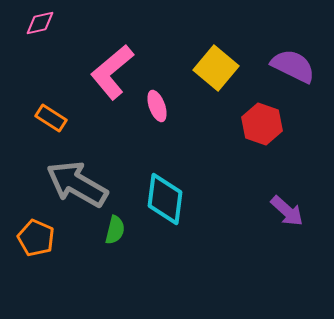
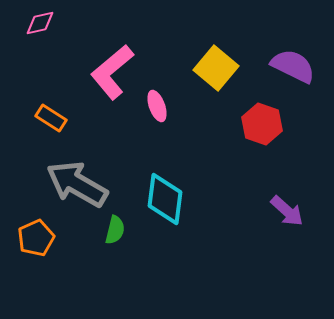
orange pentagon: rotated 24 degrees clockwise
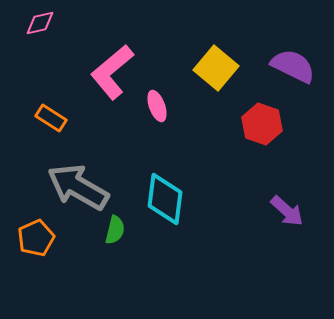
gray arrow: moved 1 px right, 3 px down
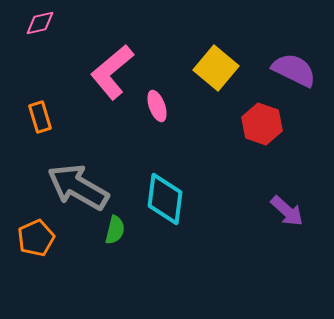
purple semicircle: moved 1 px right, 4 px down
orange rectangle: moved 11 px left, 1 px up; rotated 40 degrees clockwise
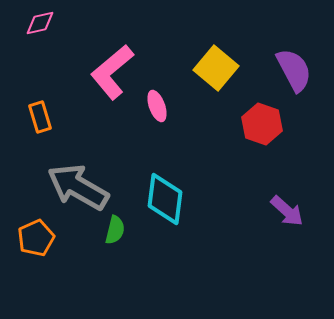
purple semicircle: rotated 36 degrees clockwise
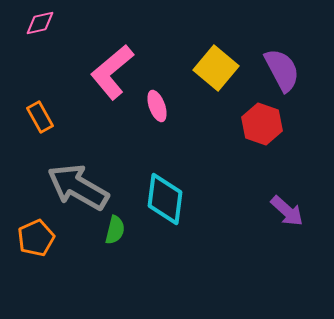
purple semicircle: moved 12 px left
orange rectangle: rotated 12 degrees counterclockwise
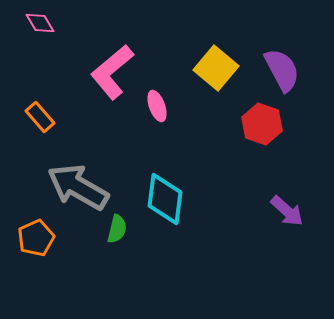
pink diamond: rotated 72 degrees clockwise
orange rectangle: rotated 12 degrees counterclockwise
green semicircle: moved 2 px right, 1 px up
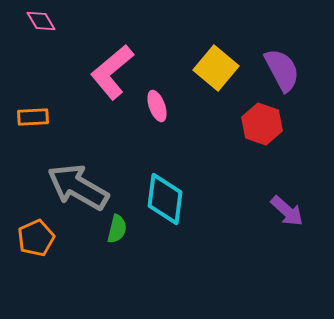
pink diamond: moved 1 px right, 2 px up
orange rectangle: moved 7 px left; rotated 52 degrees counterclockwise
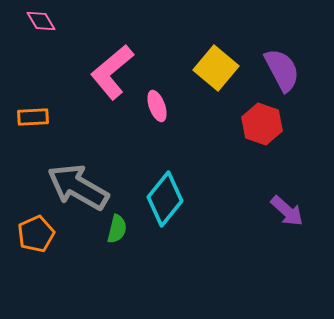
cyan diamond: rotated 32 degrees clockwise
orange pentagon: moved 4 px up
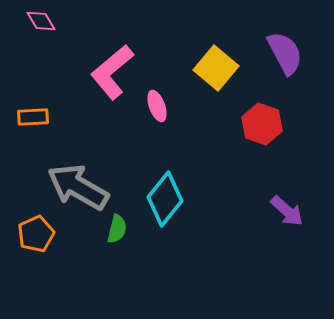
purple semicircle: moved 3 px right, 17 px up
